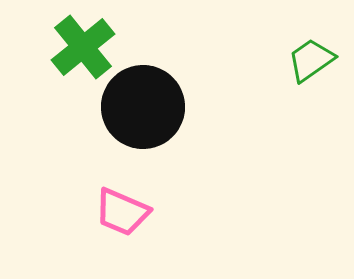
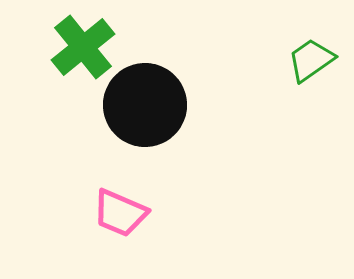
black circle: moved 2 px right, 2 px up
pink trapezoid: moved 2 px left, 1 px down
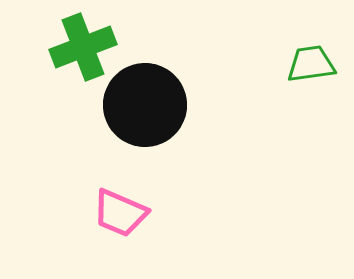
green cross: rotated 18 degrees clockwise
green trapezoid: moved 4 px down; rotated 27 degrees clockwise
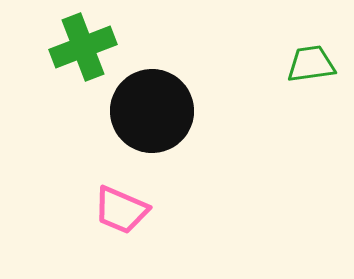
black circle: moved 7 px right, 6 px down
pink trapezoid: moved 1 px right, 3 px up
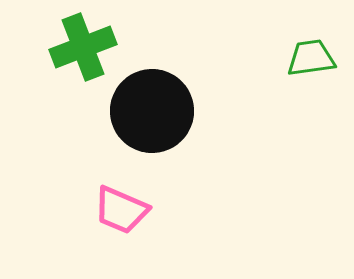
green trapezoid: moved 6 px up
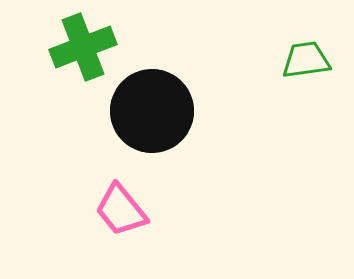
green trapezoid: moved 5 px left, 2 px down
pink trapezoid: rotated 28 degrees clockwise
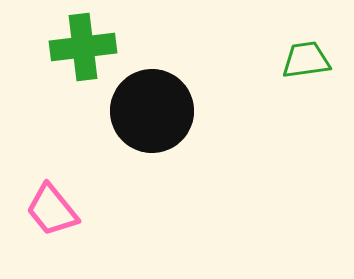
green cross: rotated 14 degrees clockwise
pink trapezoid: moved 69 px left
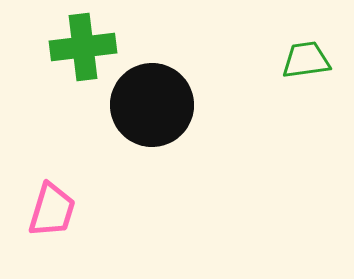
black circle: moved 6 px up
pink trapezoid: rotated 124 degrees counterclockwise
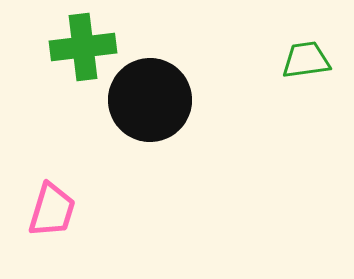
black circle: moved 2 px left, 5 px up
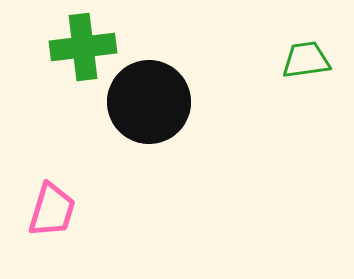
black circle: moved 1 px left, 2 px down
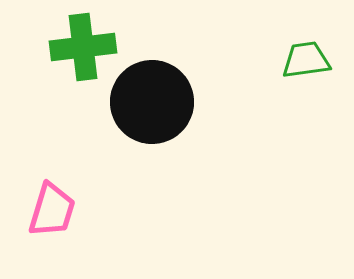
black circle: moved 3 px right
